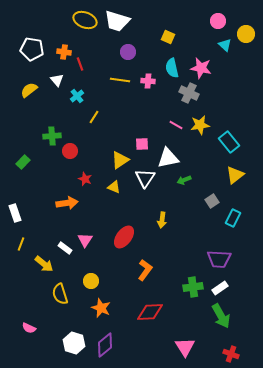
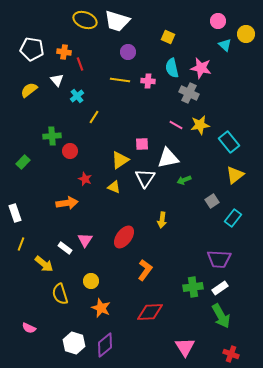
cyan rectangle at (233, 218): rotated 12 degrees clockwise
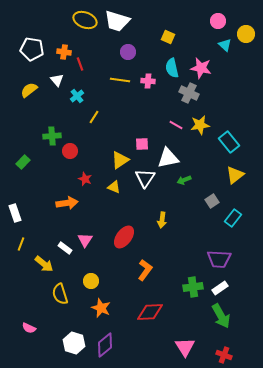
red cross at (231, 354): moved 7 px left, 1 px down
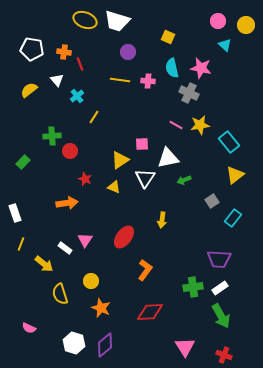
yellow circle at (246, 34): moved 9 px up
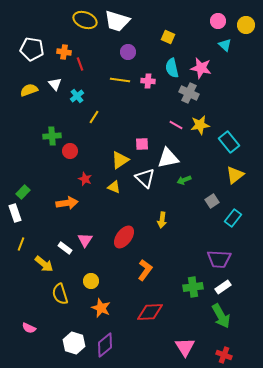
white triangle at (57, 80): moved 2 px left, 4 px down
yellow semicircle at (29, 90): rotated 18 degrees clockwise
green rectangle at (23, 162): moved 30 px down
white triangle at (145, 178): rotated 20 degrees counterclockwise
white rectangle at (220, 288): moved 3 px right, 1 px up
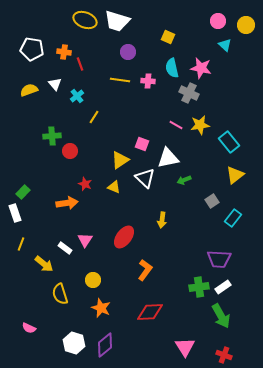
pink square at (142, 144): rotated 24 degrees clockwise
red star at (85, 179): moved 5 px down
yellow circle at (91, 281): moved 2 px right, 1 px up
green cross at (193, 287): moved 6 px right
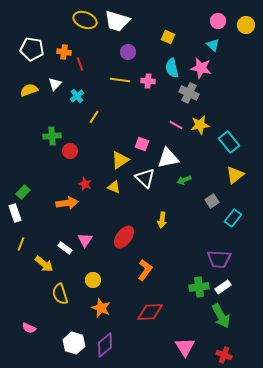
cyan triangle at (225, 45): moved 12 px left
white triangle at (55, 84): rotated 24 degrees clockwise
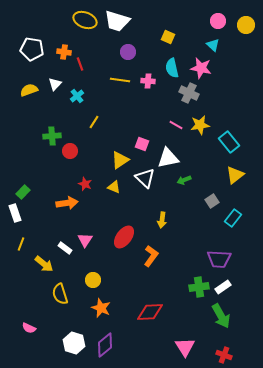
yellow line at (94, 117): moved 5 px down
orange L-shape at (145, 270): moved 6 px right, 14 px up
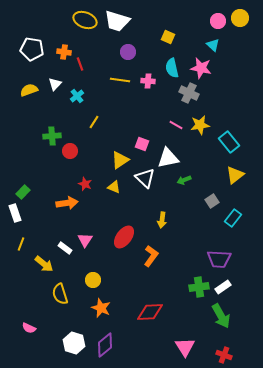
yellow circle at (246, 25): moved 6 px left, 7 px up
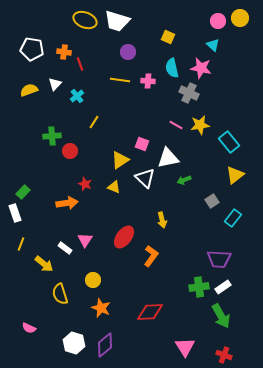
yellow arrow at (162, 220): rotated 21 degrees counterclockwise
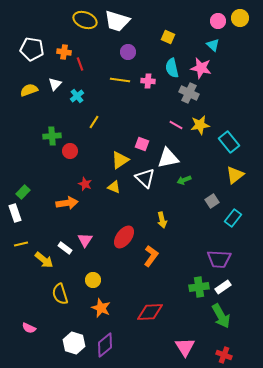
yellow line at (21, 244): rotated 56 degrees clockwise
yellow arrow at (44, 264): moved 4 px up
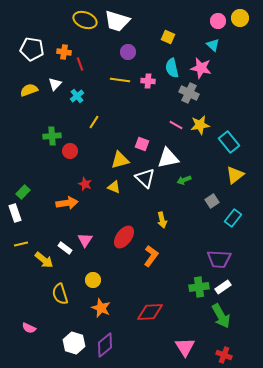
yellow triangle at (120, 160): rotated 18 degrees clockwise
